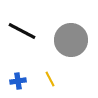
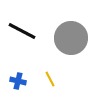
gray circle: moved 2 px up
blue cross: rotated 21 degrees clockwise
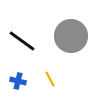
black line: moved 10 px down; rotated 8 degrees clockwise
gray circle: moved 2 px up
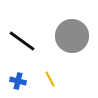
gray circle: moved 1 px right
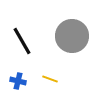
black line: rotated 24 degrees clockwise
yellow line: rotated 42 degrees counterclockwise
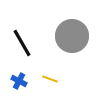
black line: moved 2 px down
blue cross: moved 1 px right; rotated 14 degrees clockwise
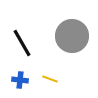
blue cross: moved 1 px right, 1 px up; rotated 21 degrees counterclockwise
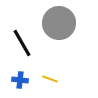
gray circle: moved 13 px left, 13 px up
